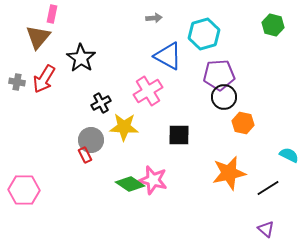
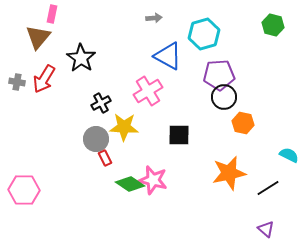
gray circle: moved 5 px right, 1 px up
red rectangle: moved 20 px right, 3 px down
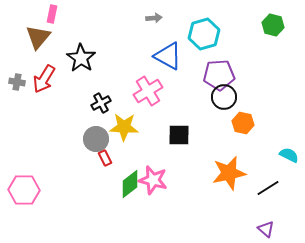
green diamond: rotated 72 degrees counterclockwise
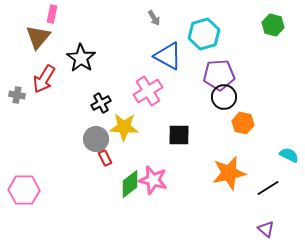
gray arrow: rotated 63 degrees clockwise
gray cross: moved 13 px down
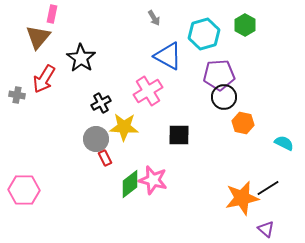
green hexagon: moved 28 px left; rotated 15 degrees clockwise
cyan semicircle: moved 5 px left, 12 px up
orange star: moved 13 px right, 25 px down
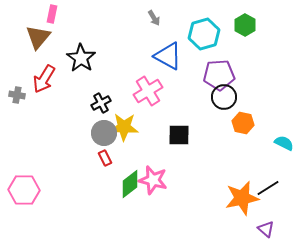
gray circle: moved 8 px right, 6 px up
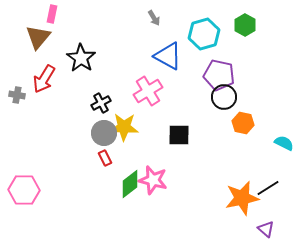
purple pentagon: rotated 16 degrees clockwise
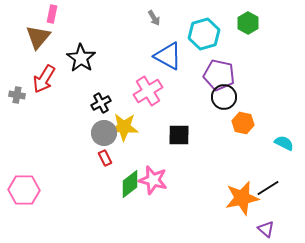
green hexagon: moved 3 px right, 2 px up
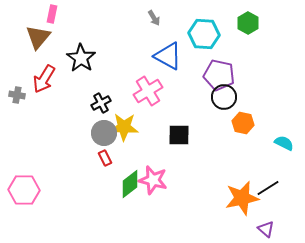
cyan hexagon: rotated 20 degrees clockwise
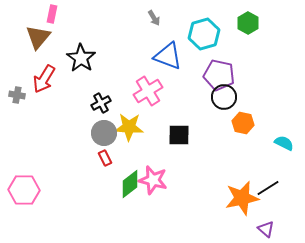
cyan hexagon: rotated 20 degrees counterclockwise
blue triangle: rotated 8 degrees counterclockwise
yellow star: moved 5 px right
